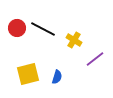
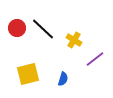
black line: rotated 15 degrees clockwise
blue semicircle: moved 6 px right, 2 px down
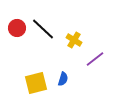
yellow square: moved 8 px right, 9 px down
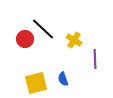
red circle: moved 8 px right, 11 px down
purple line: rotated 54 degrees counterclockwise
blue semicircle: rotated 144 degrees clockwise
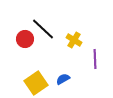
blue semicircle: rotated 80 degrees clockwise
yellow square: rotated 20 degrees counterclockwise
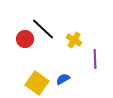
yellow square: moved 1 px right; rotated 20 degrees counterclockwise
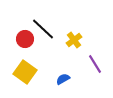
yellow cross: rotated 21 degrees clockwise
purple line: moved 5 px down; rotated 30 degrees counterclockwise
yellow square: moved 12 px left, 11 px up
